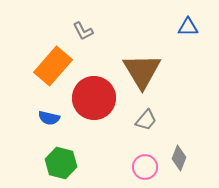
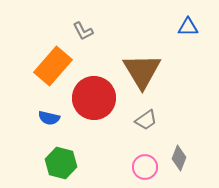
gray trapezoid: rotated 15 degrees clockwise
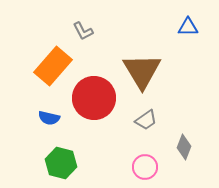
gray diamond: moved 5 px right, 11 px up
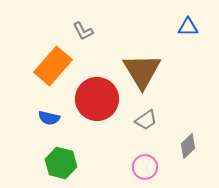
red circle: moved 3 px right, 1 px down
gray diamond: moved 4 px right, 1 px up; rotated 25 degrees clockwise
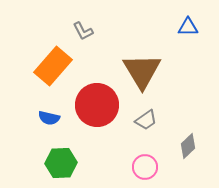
red circle: moved 6 px down
green hexagon: rotated 16 degrees counterclockwise
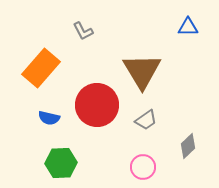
orange rectangle: moved 12 px left, 2 px down
pink circle: moved 2 px left
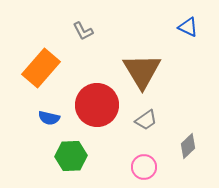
blue triangle: rotated 25 degrees clockwise
green hexagon: moved 10 px right, 7 px up
pink circle: moved 1 px right
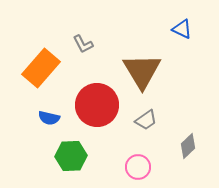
blue triangle: moved 6 px left, 2 px down
gray L-shape: moved 13 px down
pink circle: moved 6 px left
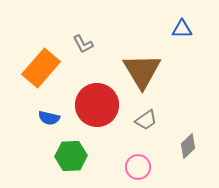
blue triangle: rotated 25 degrees counterclockwise
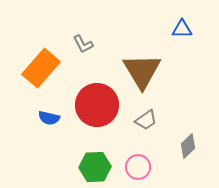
green hexagon: moved 24 px right, 11 px down
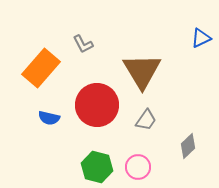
blue triangle: moved 19 px right, 9 px down; rotated 25 degrees counterclockwise
gray trapezoid: rotated 20 degrees counterclockwise
green hexagon: moved 2 px right; rotated 16 degrees clockwise
